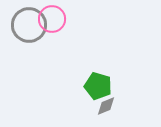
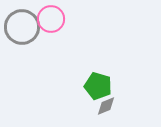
pink circle: moved 1 px left
gray circle: moved 7 px left, 2 px down
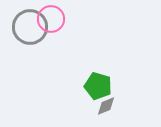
gray circle: moved 8 px right
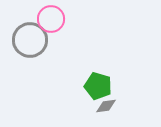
gray circle: moved 13 px down
gray diamond: rotated 15 degrees clockwise
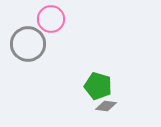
gray circle: moved 2 px left, 4 px down
gray diamond: rotated 15 degrees clockwise
